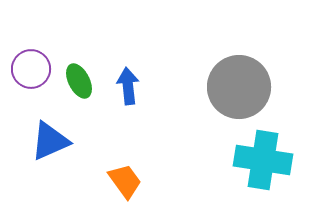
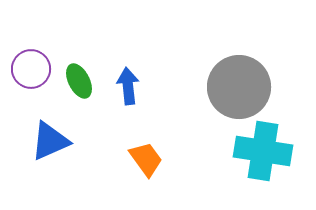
cyan cross: moved 9 px up
orange trapezoid: moved 21 px right, 22 px up
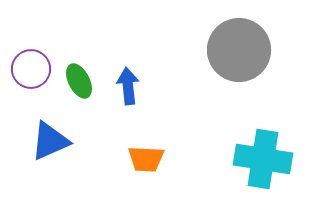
gray circle: moved 37 px up
cyan cross: moved 8 px down
orange trapezoid: rotated 129 degrees clockwise
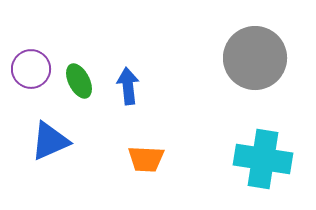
gray circle: moved 16 px right, 8 px down
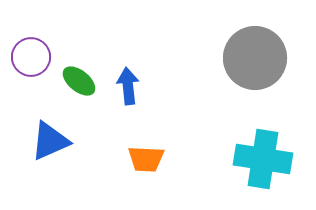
purple circle: moved 12 px up
green ellipse: rotated 24 degrees counterclockwise
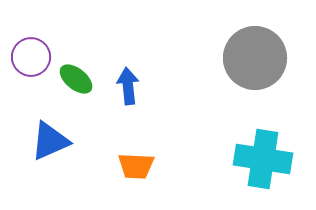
green ellipse: moved 3 px left, 2 px up
orange trapezoid: moved 10 px left, 7 px down
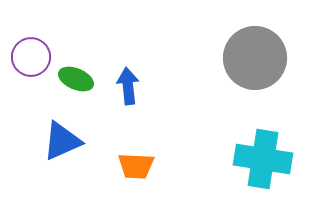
green ellipse: rotated 16 degrees counterclockwise
blue triangle: moved 12 px right
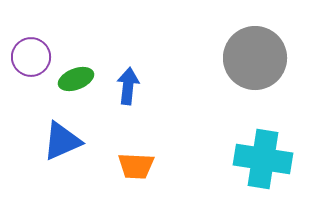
green ellipse: rotated 44 degrees counterclockwise
blue arrow: rotated 12 degrees clockwise
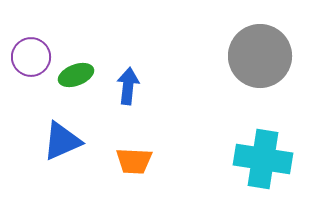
gray circle: moved 5 px right, 2 px up
green ellipse: moved 4 px up
orange trapezoid: moved 2 px left, 5 px up
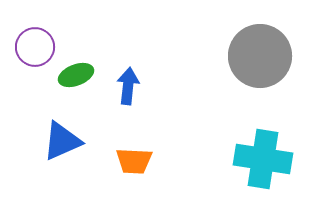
purple circle: moved 4 px right, 10 px up
